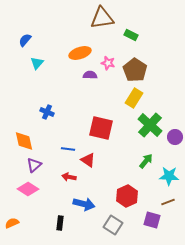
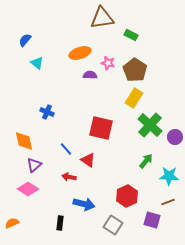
cyan triangle: rotated 32 degrees counterclockwise
blue line: moved 2 px left; rotated 40 degrees clockwise
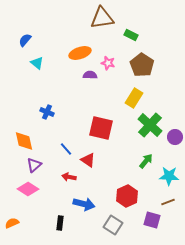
brown pentagon: moved 7 px right, 5 px up
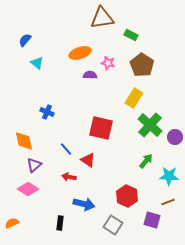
red hexagon: rotated 10 degrees counterclockwise
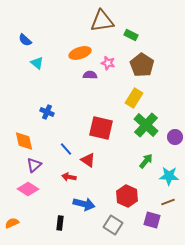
brown triangle: moved 3 px down
blue semicircle: rotated 88 degrees counterclockwise
green cross: moved 4 px left
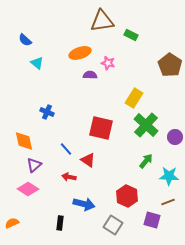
brown pentagon: moved 28 px right
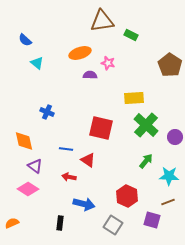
yellow rectangle: rotated 54 degrees clockwise
blue line: rotated 40 degrees counterclockwise
purple triangle: moved 1 px right, 1 px down; rotated 42 degrees counterclockwise
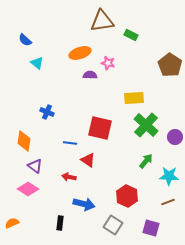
red square: moved 1 px left
orange diamond: rotated 20 degrees clockwise
blue line: moved 4 px right, 6 px up
purple square: moved 1 px left, 8 px down
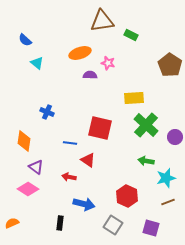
green arrow: rotated 119 degrees counterclockwise
purple triangle: moved 1 px right, 1 px down
cyan star: moved 3 px left, 2 px down; rotated 18 degrees counterclockwise
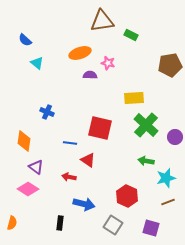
brown pentagon: rotated 30 degrees clockwise
orange semicircle: rotated 128 degrees clockwise
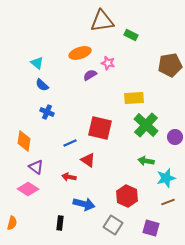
blue semicircle: moved 17 px right, 45 px down
purple semicircle: rotated 32 degrees counterclockwise
blue line: rotated 32 degrees counterclockwise
